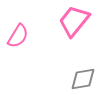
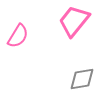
gray diamond: moved 1 px left
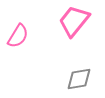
gray diamond: moved 3 px left
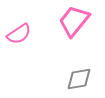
pink semicircle: moved 1 px right, 2 px up; rotated 25 degrees clockwise
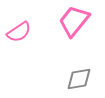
pink semicircle: moved 2 px up
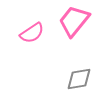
pink semicircle: moved 13 px right, 1 px down
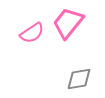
pink trapezoid: moved 6 px left, 2 px down
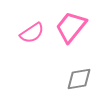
pink trapezoid: moved 3 px right, 4 px down
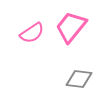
gray diamond: rotated 16 degrees clockwise
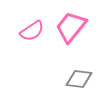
pink semicircle: moved 2 px up
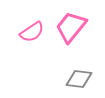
pink semicircle: moved 1 px down
